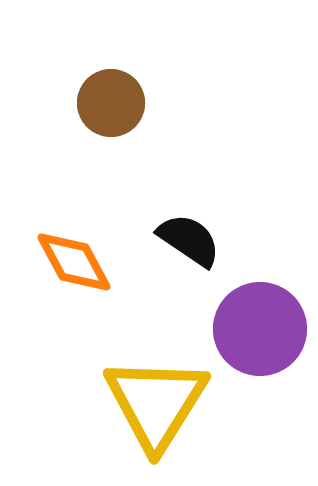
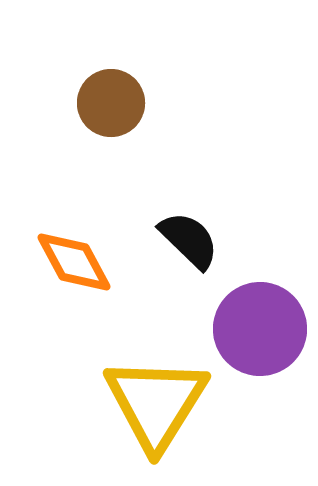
black semicircle: rotated 10 degrees clockwise
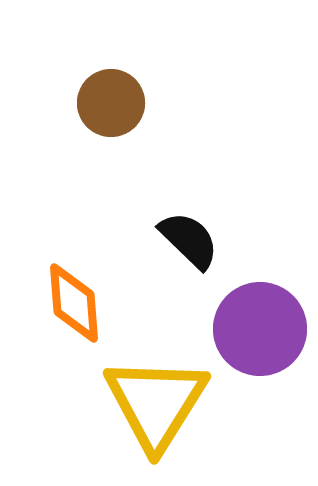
orange diamond: moved 41 px down; rotated 24 degrees clockwise
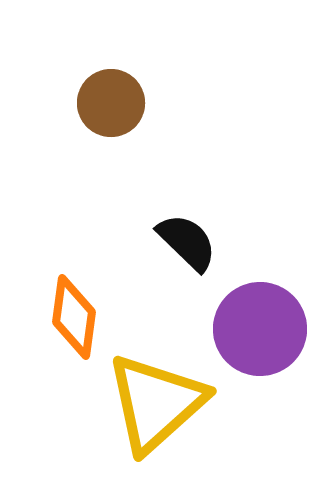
black semicircle: moved 2 px left, 2 px down
orange diamond: moved 14 px down; rotated 12 degrees clockwise
yellow triangle: rotated 16 degrees clockwise
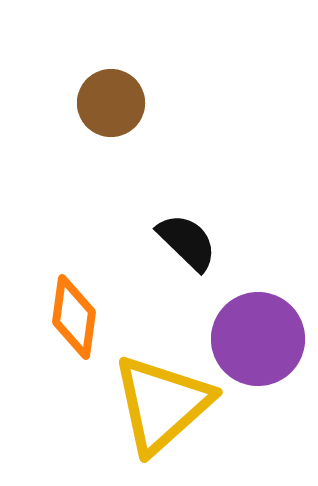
purple circle: moved 2 px left, 10 px down
yellow triangle: moved 6 px right, 1 px down
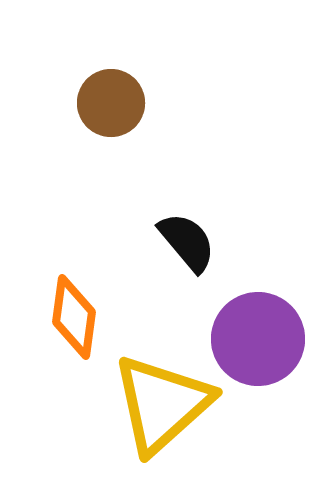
black semicircle: rotated 6 degrees clockwise
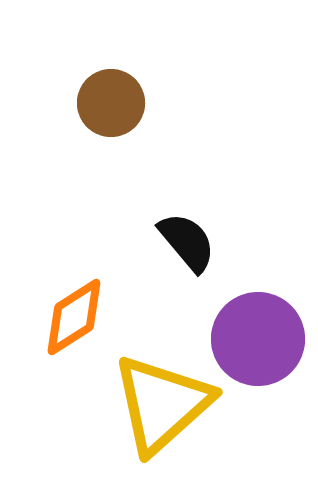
orange diamond: rotated 50 degrees clockwise
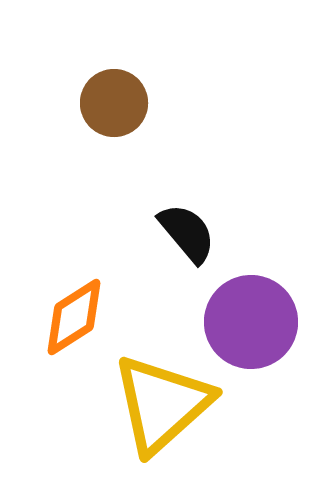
brown circle: moved 3 px right
black semicircle: moved 9 px up
purple circle: moved 7 px left, 17 px up
